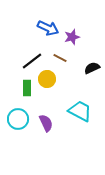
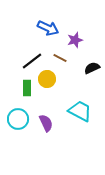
purple star: moved 3 px right, 3 px down
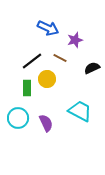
cyan circle: moved 1 px up
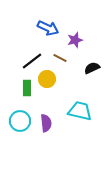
cyan trapezoid: rotated 15 degrees counterclockwise
cyan circle: moved 2 px right, 3 px down
purple semicircle: rotated 18 degrees clockwise
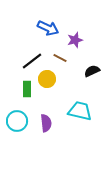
black semicircle: moved 3 px down
green rectangle: moved 1 px down
cyan circle: moved 3 px left
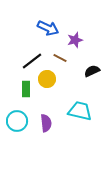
green rectangle: moved 1 px left
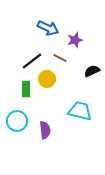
purple semicircle: moved 1 px left, 7 px down
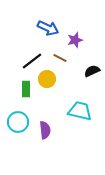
cyan circle: moved 1 px right, 1 px down
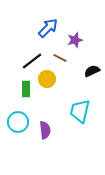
blue arrow: rotated 70 degrees counterclockwise
cyan trapezoid: rotated 90 degrees counterclockwise
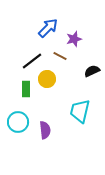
purple star: moved 1 px left, 1 px up
brown line: moved 2 px up
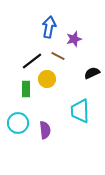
blue arrow: moved 1 px right, 1 px up; rotated 35 degrees counterclockwise
brown line: moved 2 px left
black semicircle: moved 2 px down
cyan trapezoid: rotated 15 degrees counterclockwise
cyan circle: moved 1 px down
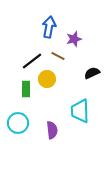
purple semicircle: moved 7 px right
